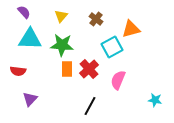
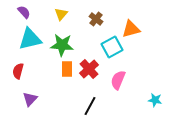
yellow triangle: moved 2 px up
cyan triangle: rotated 15 degrees counterclockwise
red semicircle: rotated 98 degrees clockwise
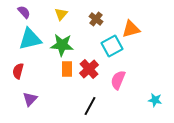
cyan square: moved 1 px up
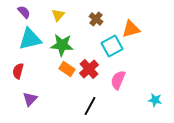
yellow triangle: moved 3 px left, 1 px down
orange rectangle: rotated 56 degrees counterclockwise
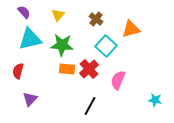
cyan square: moved 6 px left; rotated 20 degrees counterclockwise
orange rectangle: rotated 28 degrees counterclockwise
